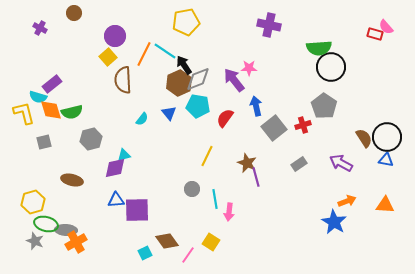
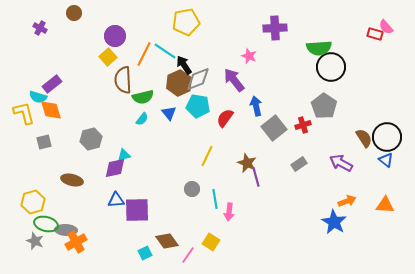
purple cross at (269, 25): moved 6 px right, 3 px down; rotated 15 degrees counterclockwise
pink star at (249, 68): moved 12 px up; rotated 21 degrees clockwise
green semicircle at (72, 112): moved 71 px right, 15 px up
blue triangle at (386, 160): rotated 28 degrees clockwise
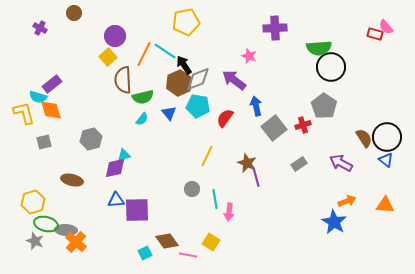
purple arrow at (234, 80): rotated 15 degrees counterclockwise
orange cross at (76, 242): rotated 20 degrees counterclockwise
pink line at (188, 255): rotated 66 degrees clockwise
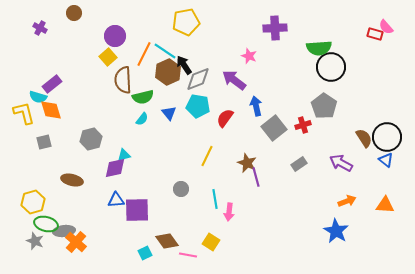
brown hexagon at (179, 83): moved 11 px left, 11 px up
gray circle at (192, 189): moved 11 px left
blue star at (334, 222): moved 2 px right, 9 px down
gray ellipse at (66, 230): moved 2 px left, 1 px down; rotated 10 degrees counterclockwise
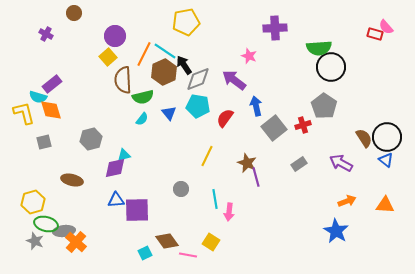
purple cross at (40, 28): moved 6 px right, 6 px down
brown hexagon at (168, 72): moved 4 px left
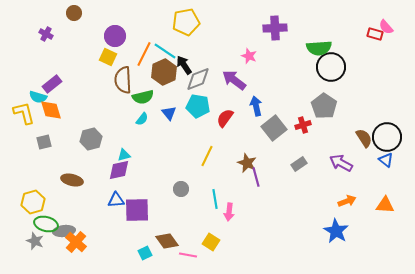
yellow square at (108, 57): rotated 24 degrees counterclockwise
purple diamond at (115, 168): moved 4 px right, 2 px down
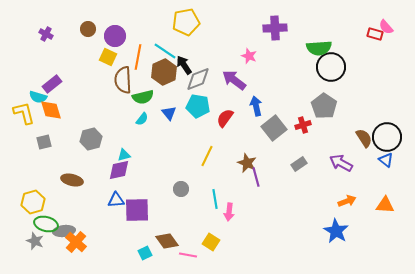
brown circle at (74, 13): moved 14 px right, 16 px down
orange line at (144, 54): moved 6 px left, 3 px down; rotated 15 degrees counterclockwise
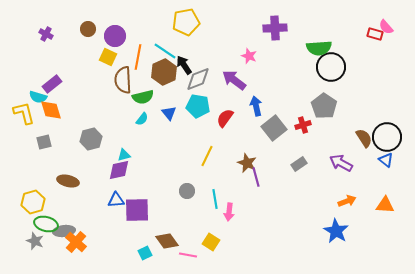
brown ellipse at (72, 180): moved 4 px left, 1 px down
gray circle at (181, 189): moved 6 px right, 2 px down
